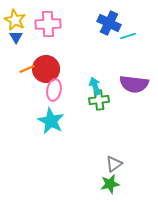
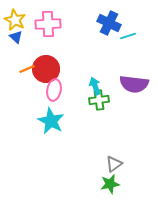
blue triangle: rotated 16 degrees counterclockwise
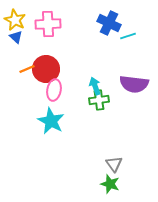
gray triangle: rotated 30 degrees counterclockwise
green star: rotated 30 degrees clockwise
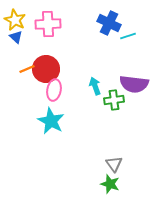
green cross: moved 15 px right
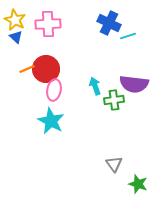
green star: moved 28 px right
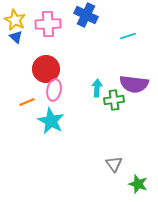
blue cross: moved 23 px left, 8 px up
orange line: moved 33 px down
cyan arrow: moved 2 px right, 2 px down; rotated 24 degrees clockwise
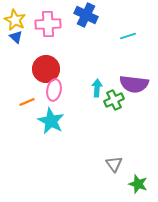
green cross: rotated 18 degrees counterclockwise
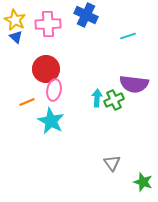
cyan arrow: moved 10 px down
gray triangle: moved 2 px left, 1 px up
green star: moved 5 px right, 2 px up
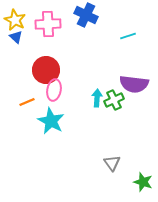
red circle: moved 1 px down
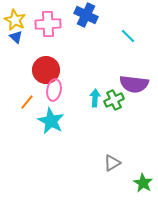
cyan line: rotated 63 degrees clockwise
cyan arrow: moved 2 px left
orange line: rotated 28 degrees counterclockwise
gray triangle: rotated 36 degrees clockwise
green star: moved 1 px down; rotated 12 degrees clockwise
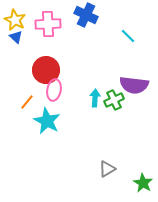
purple semicircle: moved 1 px down
cyan star: moved 4 px left
gray triangle: moved 5 px left, 6 px down
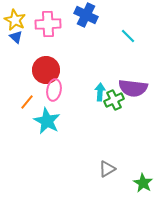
purple semicircle: moved 1 px left, 3 px down
cyan arrow: moved 5 px right, 6 px up
